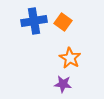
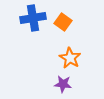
blue cross: moved 1 px left, 3 px up
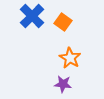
blue cross: moved 1 px left, 2 px up; rotated 35 degrees counterclockwise
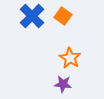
orange square: moved 6 px up
